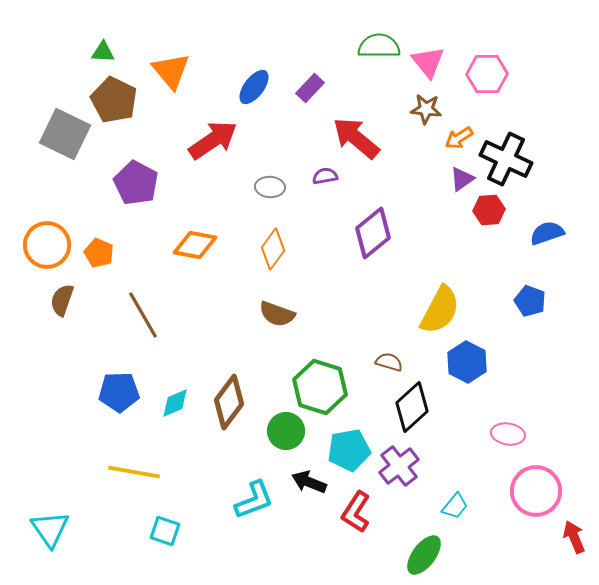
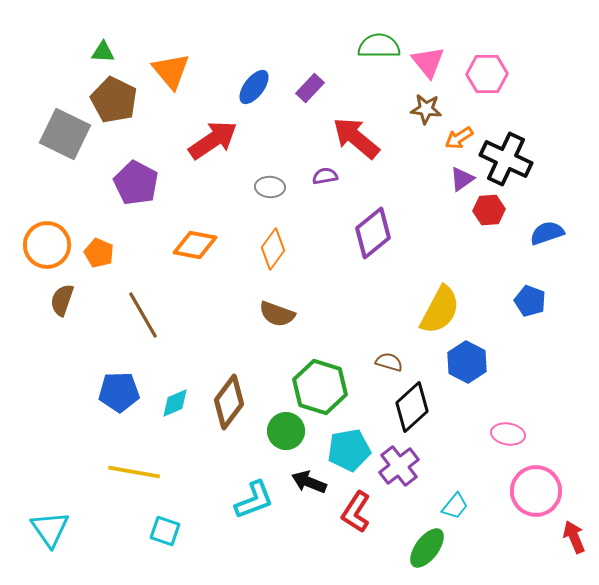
green ellipse at (424, 555): moved 3 px right, 7 px up
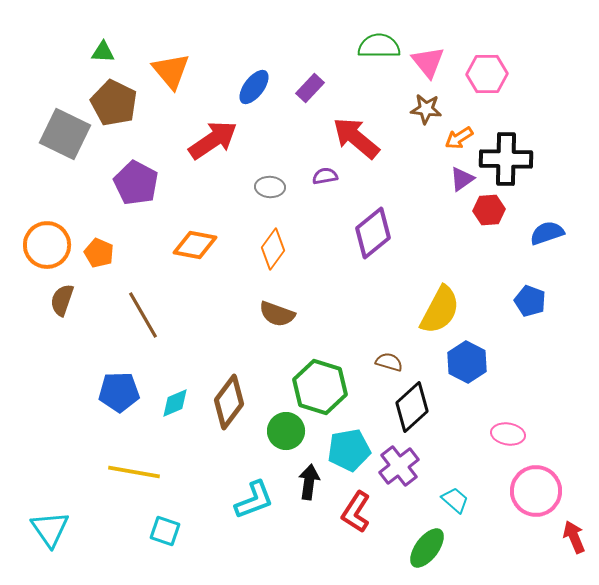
brown pentagon at (114, 100): moved 3 px down
black cross at (506, 159): rotated 24 degrees counterclockwise
black arrow at (309, 482): rotated 76 degrees clockwise
cyan trapezoid at (455, 506): moved 6 px up; rotated 88 degrees counterclockwise
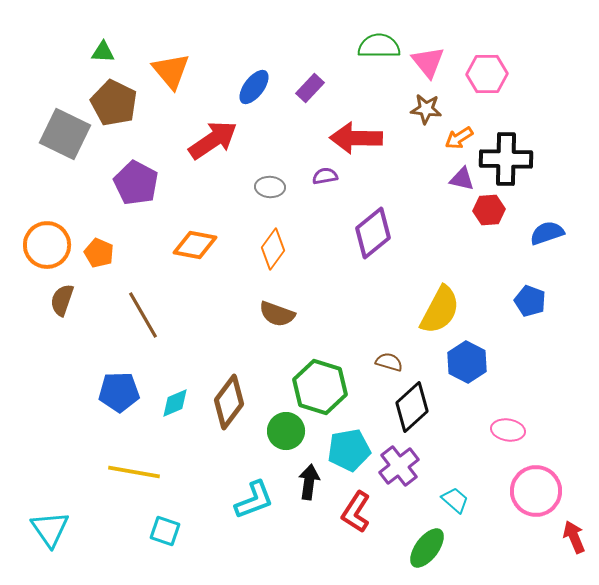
red arrow at (356, 138): rotated 39 degrees counterclockwise
purple triangle at (462, 179): rotated 48 degrees clockwise
pink ellipse at (508, 434): moved 4 px up
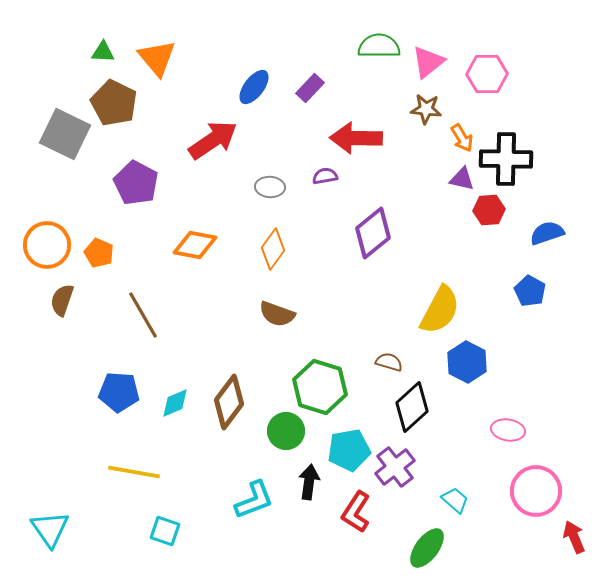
pink triangle at (428, 62): rotated 30 degrees clockwise
orange triangle at (171, 71): moved 14 px left, 13 px up
orange arrow at (459, 138): moved 3 px right; rotated 88 degrees counterclockwise
blue pentagon at (530, 301): moved 10 px up; rotated 8 degrees clockwise
blue pentagon at (119, 392): rotated 6 degrees clockwise
purple cross at (399, 466): moved 4 px left, 1 px down
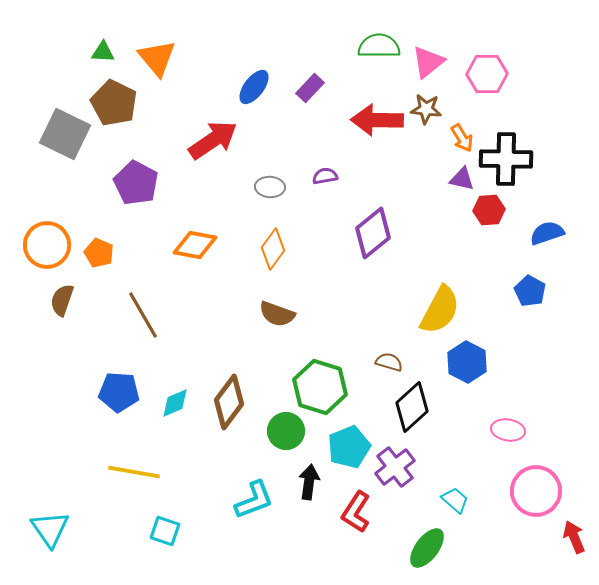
red arrow at (356, 138): moved 21 px right, 18 px up
cyan pentagon at (349, 450): moved 3 px up; rotated 12 degrees counterclockwise
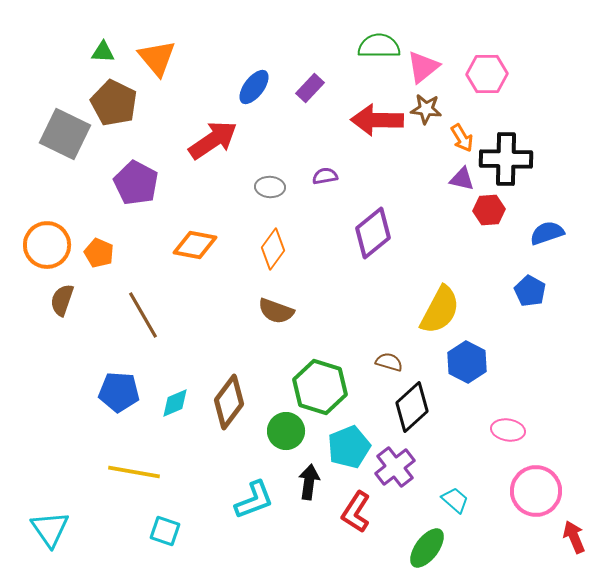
pink triangle at (428, 62): moved 5 px left, 5 px down
brown semicircle at (277, 314): moved 1 px left, 3 px up
